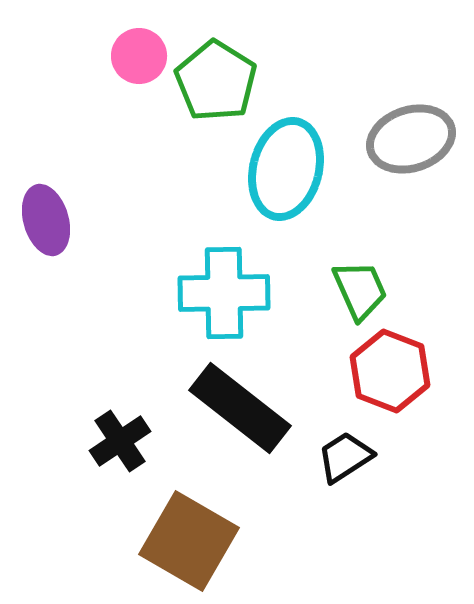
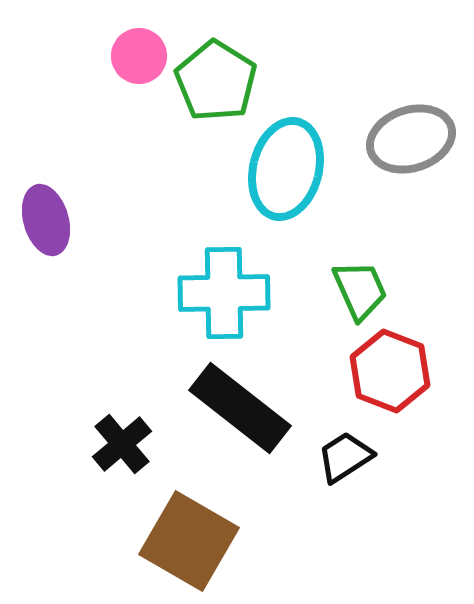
black cross: moved 2 px right, 3 px down; rotated 6 degrees counterclockwise
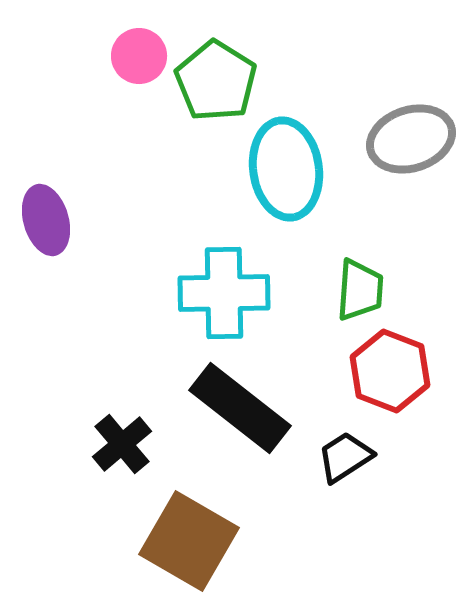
cyan ellipse: rotated 22 degrees counterclockwise
green trapezoid: rotated 28 degrees clockwise
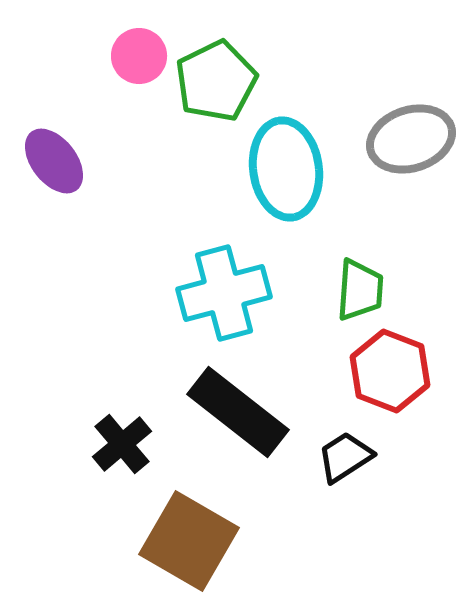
green pentagon: rotated 14 degrees clockwise
purple ellipse: moved 8 px right, 59 px up; rotated 22 degrees counterclockwise
cyan cross: rotated 14 degrees counterclockwise
black rectangle: moved 2 px left, 4 px down
